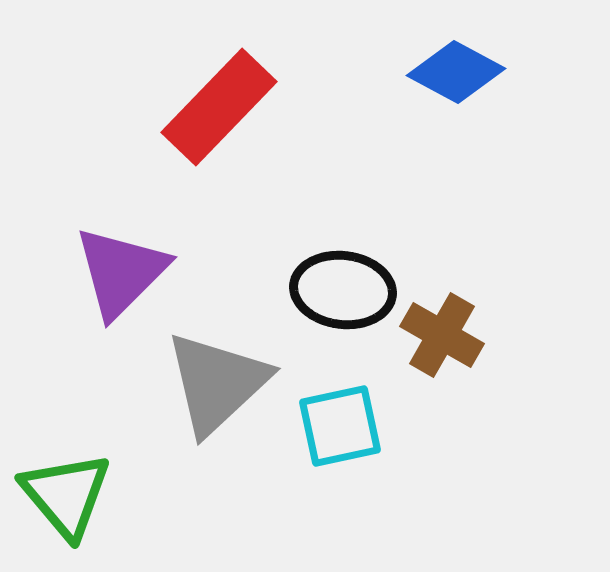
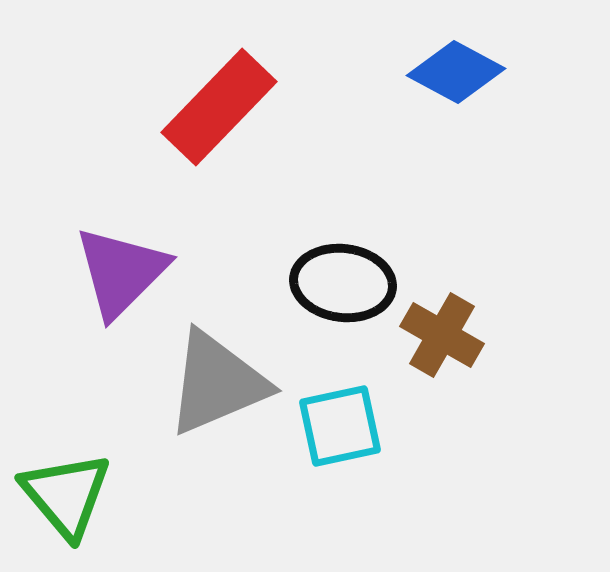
black ellipse: moved 7 px up
gray triangle: rotated 20 degrees clockwise
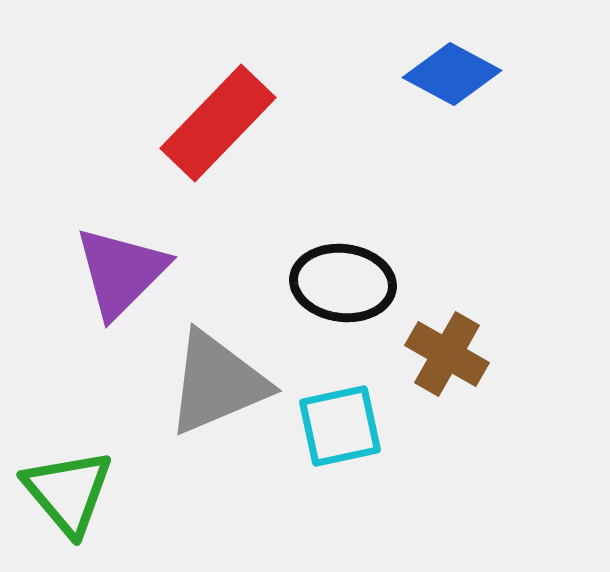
blue diamond: moved 4 px left, 2 px down
red rectangle: moved 1 px left, 16 px down
brown cross: moved 5 px right, 19 px down
green triangle: moved 2 px right, 3 px up
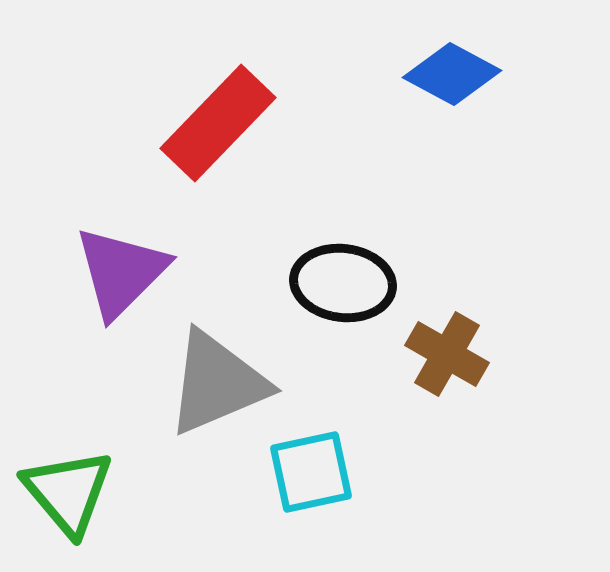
cyan square: moved 29 px left, 46 px down
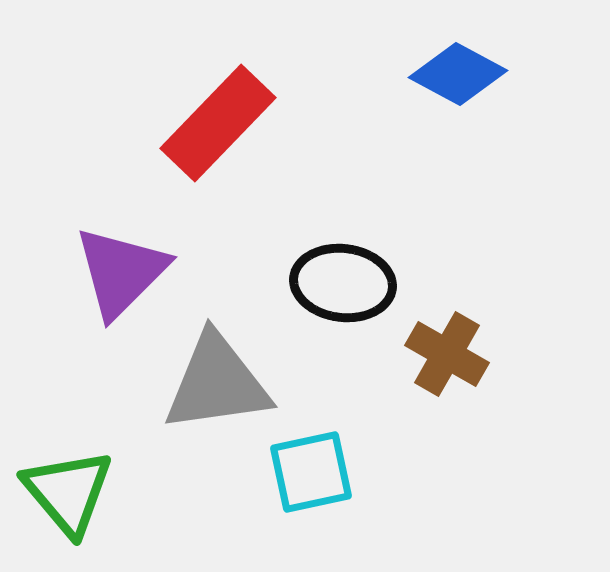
blue diamond: moved 6 px right
gray triangle: rotated 15 degrees clockwise
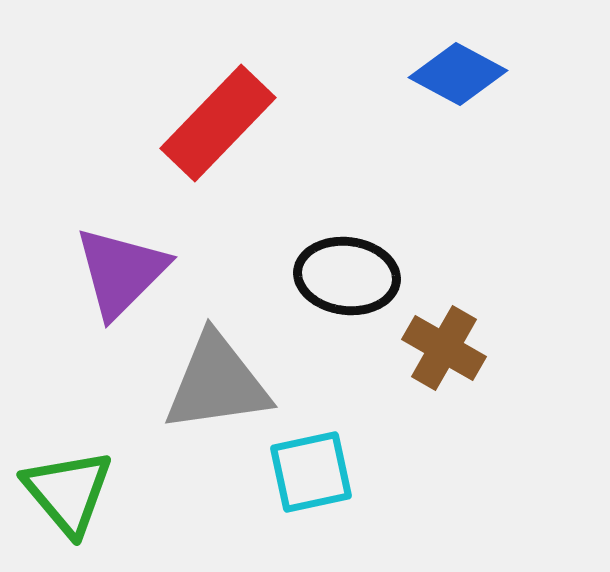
black ellipse: moved 4 px right, 7 px up
brown cross: moved 3 px left, 6 px up
